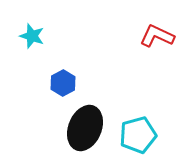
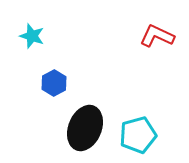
blue hexagon: moved 9 px left
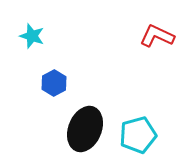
black ellipse: moved 1 px down
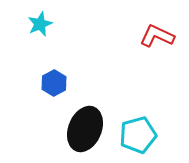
cyan star: moved 8 px right, 12 px up; rotated 30 degrees clockwise
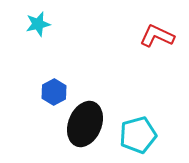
cyan star: moved 2 px left; rotated 10 degrees clockwise
blue hexagon: moved 9 px down
black ellipse: moved 5 px up
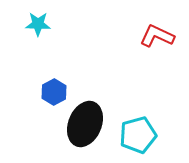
cyan star: rotated 15 degrees clockwise
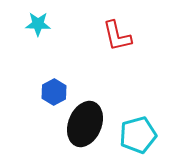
red L-shape: moved 40 px left; rotated 128 degrees counterclockwise
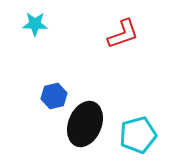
cyan star: moved 3 px left
red L-shape: moved 6 px right, 2 px up; rotated 96 degrees counterclockwise
blue hexagon: moved 4 px down; rotated 15 degrees clockwise
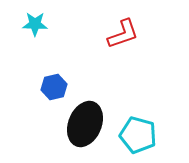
blue hexagon: moved 9 px up
cyan pentagon: rotated 30 degrees clockwise
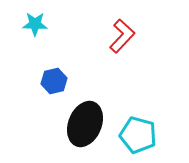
red L-shape: moved 1 px left, 2 px down; rotated 28 degrees counterclockwise
blue hexagon: moved 6 px up
